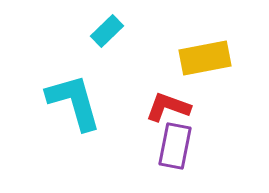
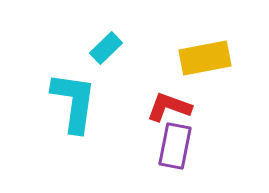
cyan rectangle: moved 1 px left, 17 px down
cyan L-shape: rotated 24 degrees clockwise
red L-shape: moved 1 px right
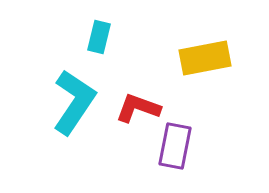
cyan rectangle: moved 7 px left, 11 px up; rotated 32 degrees counterclockwise
cyan L-shape: rotated 26 degrees clockwise
red L-shape: moved 31 px left, 1 px down
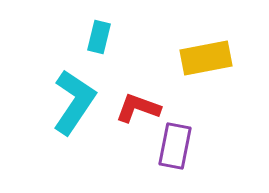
yellow rectangle: moved 1 px right
